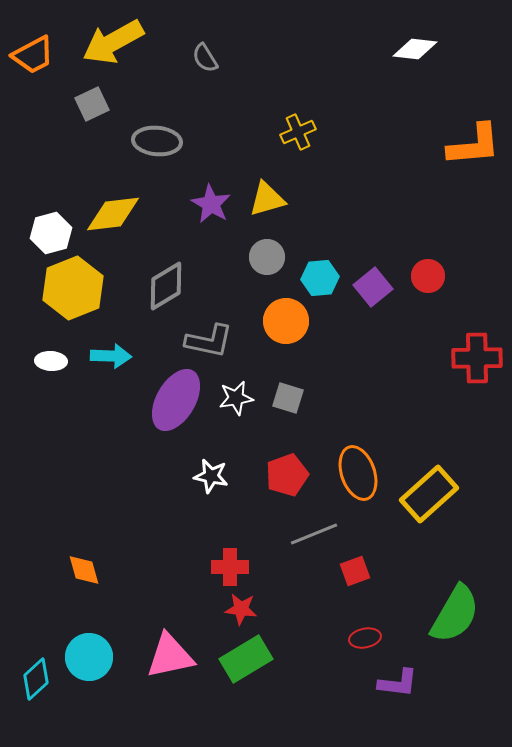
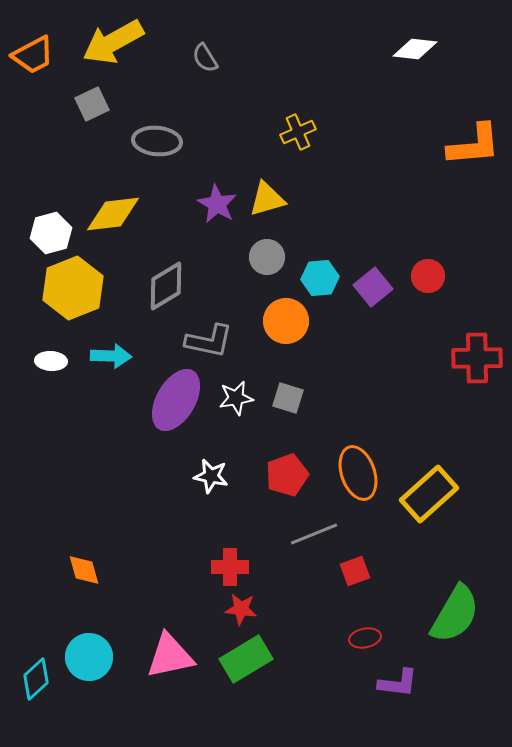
purple star at (211, 204): moved 6 px right
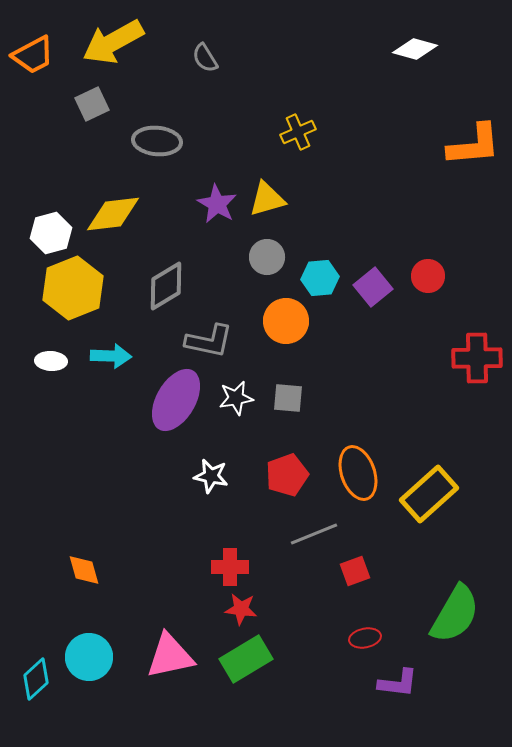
white diamond at (415, 49): rotated 9 degrees clockwise
gray square at (288, 398): rotated 12 degrees counterclockwise
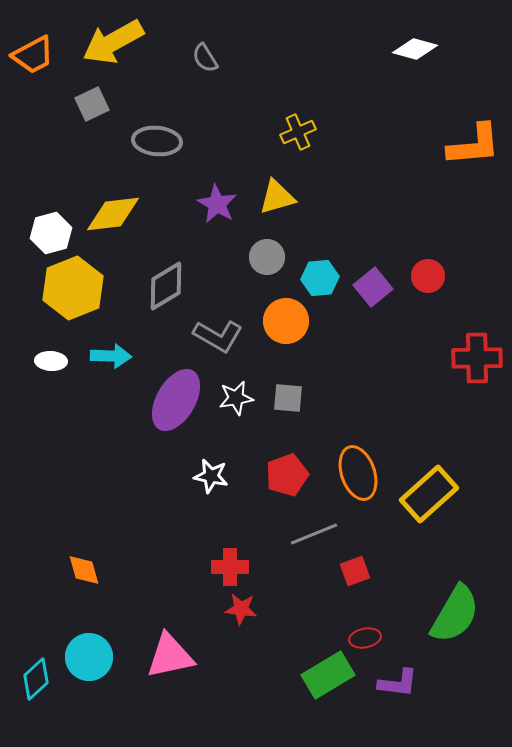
yellow triangle at (267, 199): moved 10 px right, 2 px up
gray L-shape at (209, 341): moved 9 px right, 5 px up; rotated 18 degrees clockwise
green rectangle at (246, 659): moved 82 px right, 16 px down
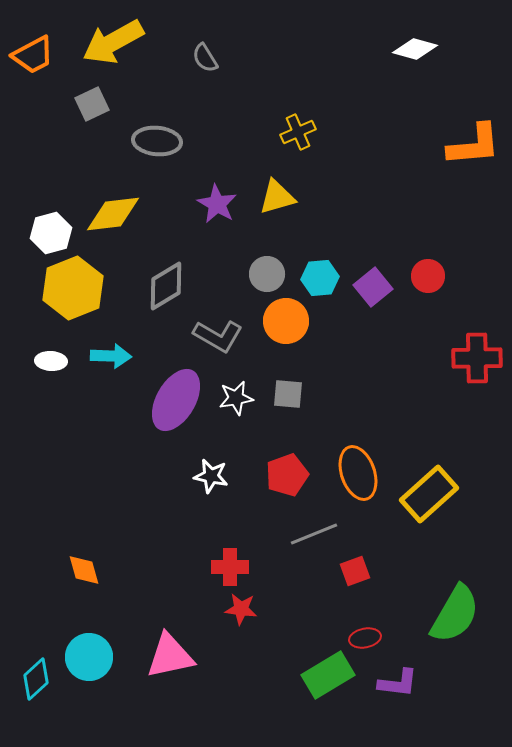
gray circle at (267, 257): moved 17 px down
gray square at (288, 398): moved 4 px up
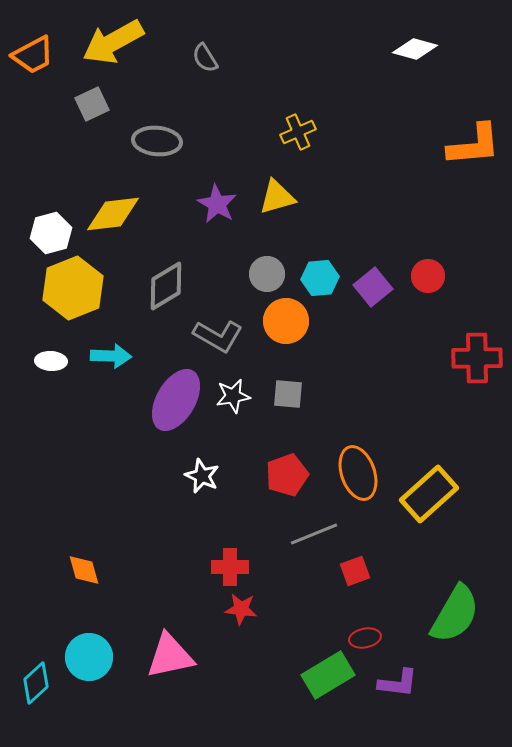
white star at (236, 398): moved 3 px left, 2 px up
white star at (211, 476): moved 9 px left; rotated 12 degrees clockwise
cyan diamond at (36, 679): moved 4 px down
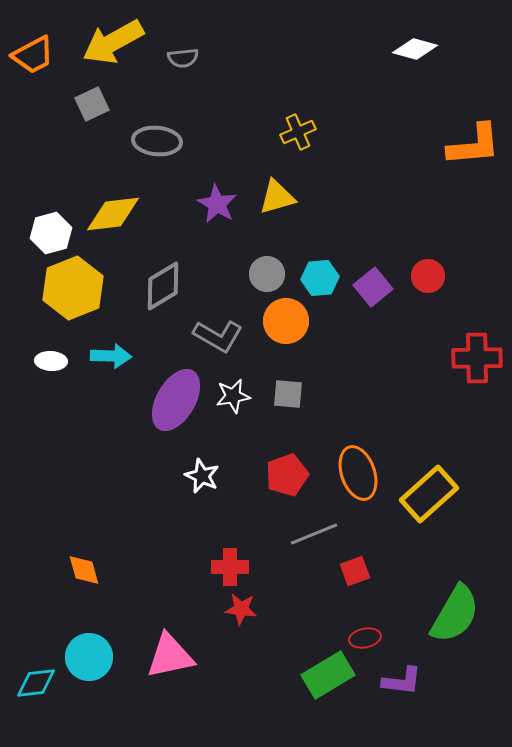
gray semicircle at (205, 58): moved 22 px left; rotated 64 degrees counterclockwise
gray diamond at (166, 286): moved 3 px left
cyan diamond at (36, 683): rotated 36 degrees clockwise
purple L-shape at (398, 683): moved 4 px right, 2 px up
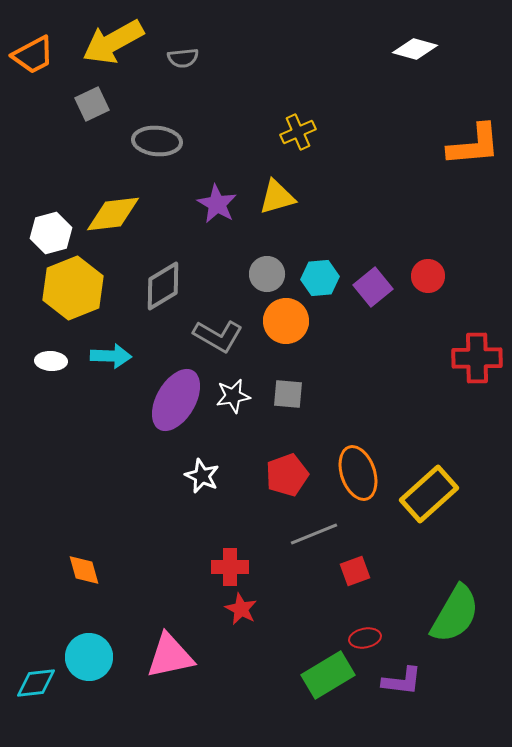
red star at (241, 609): rotated 20 degrees clockwise
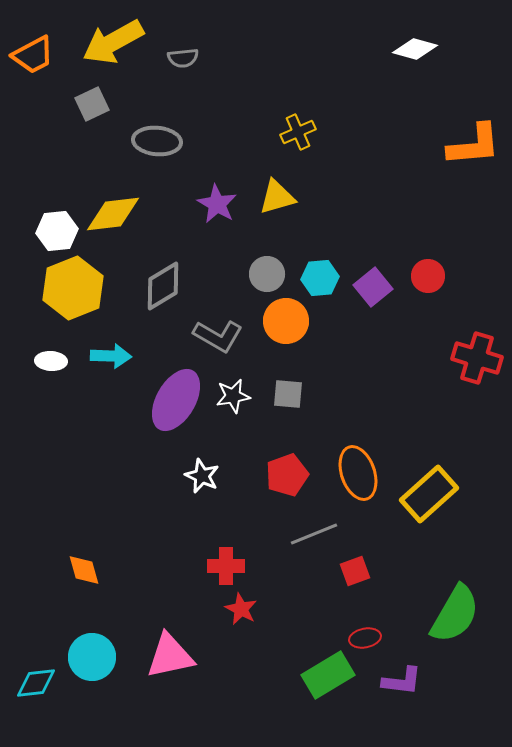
white hexagon at (51, 233): moved 6 px right, 2 px up; rotated 9 degrees clockwise
red cross at (477, 358): rotated 18 degrees clockwise
red cross at (230, 567): moved 4 px left, 1 px up
cyan circle at (89, 657): moved 3 px right
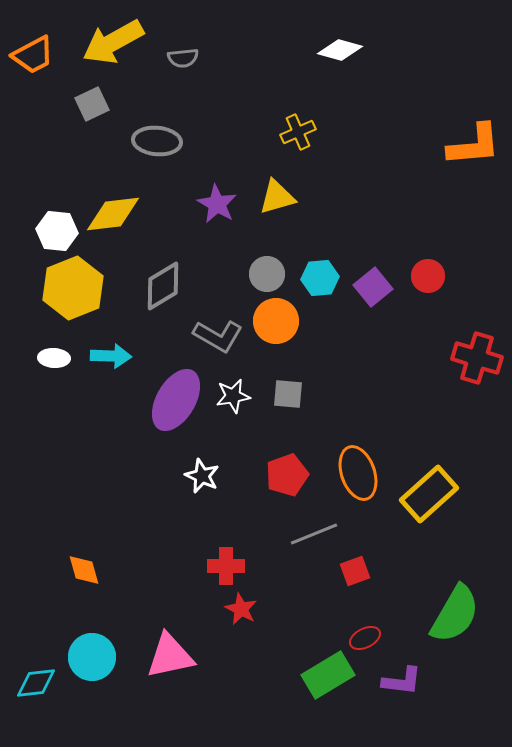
white diamond at (415, 49): moved 75 px left, 1 px down
white hexagon at (57, 231): rotated 12 degrees clockwise
orange circle at (286, 321): moved 10 px left
white ellipse at (51, 361): moved 3 px right, 3 px up
red ellipse at (365, 638): rotated 16 degrees counterclockwise
